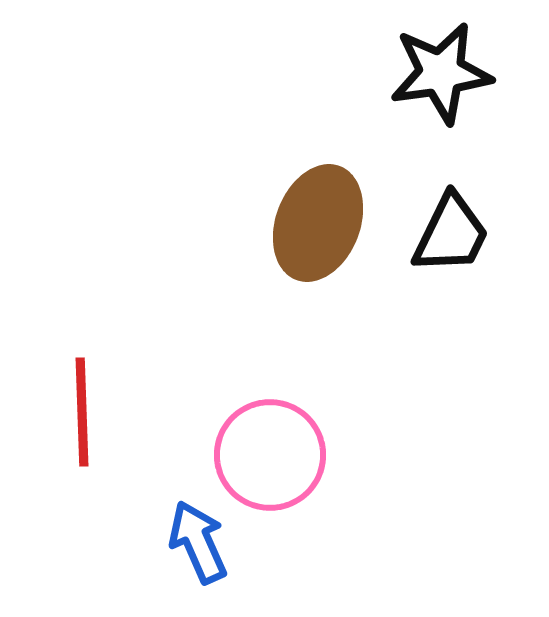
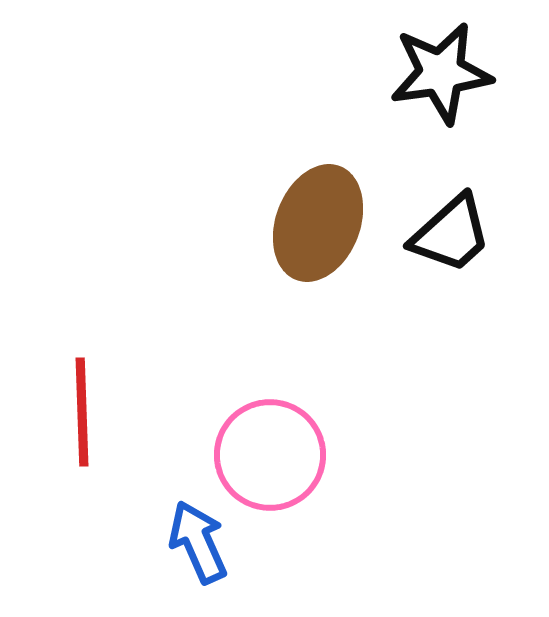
black trapezoid: rotated 22 degrees clockwise
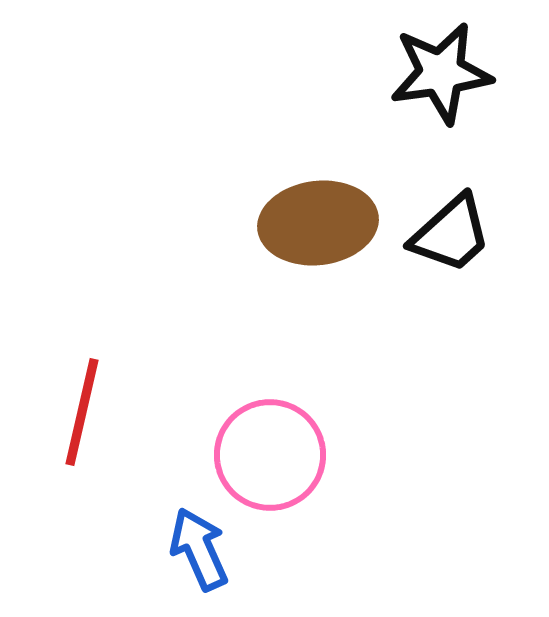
brown ellipse: rotated 62 degrees clockwise
red line: rotated 15 degrees clockwise
blue arrow: moved 1 px right, 7 px down
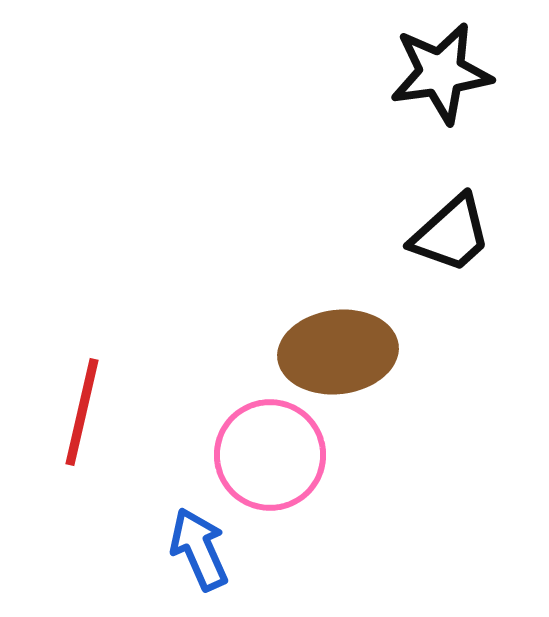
brown ellipse: moved 20 px right, 129 px down
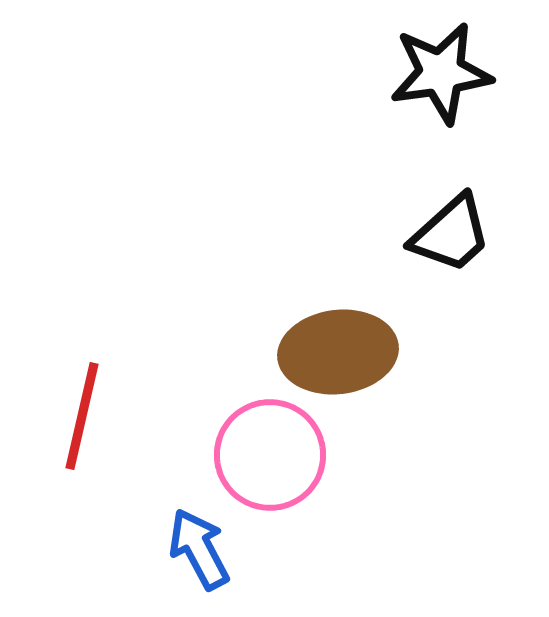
red line: moved 4 px down
blue arrow: rotated 4 degrees counterclockwise
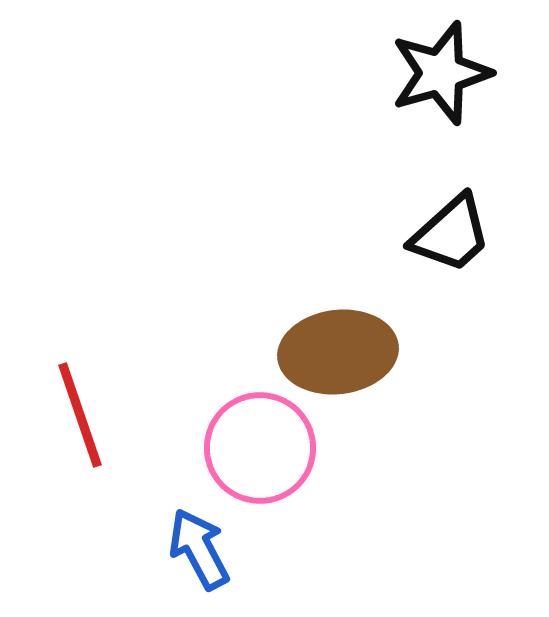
black star: rotated 8 degrees counterclockwise
red line: moved 2 px left, 1 px up; rotated 32 degrees counterclockwise
pink circle: moved 10 px left, 7 px up
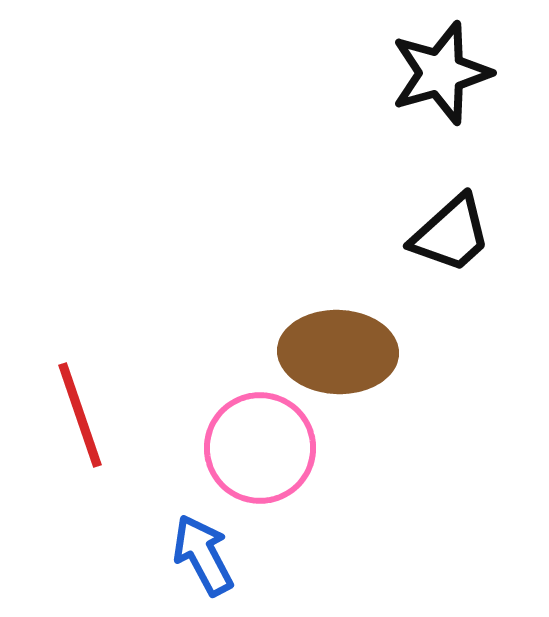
brown ellipse: rotated 9 degrees clockwise
blue arrow: moved 4 px right, 6 px down
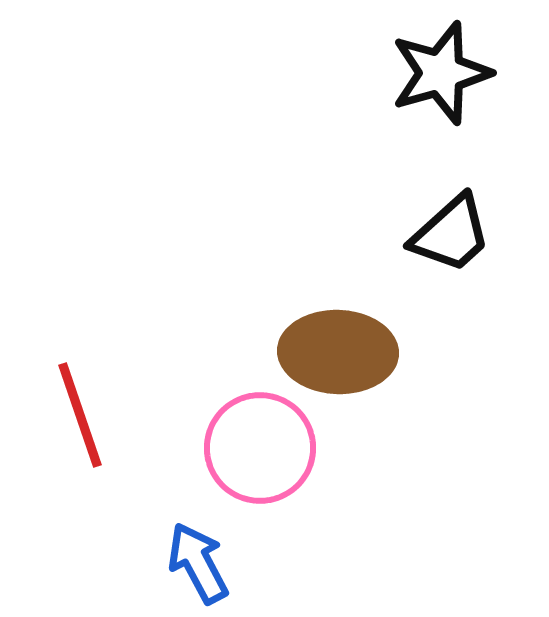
blue arrow: moved 5 px left, 8 px down
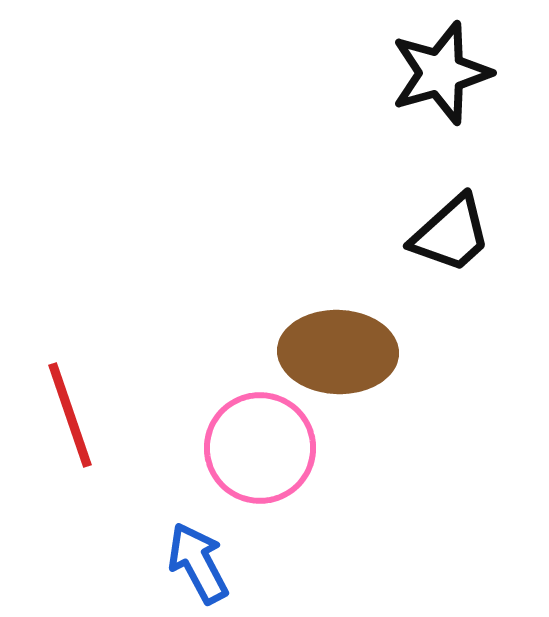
red line: moved 10 px left
